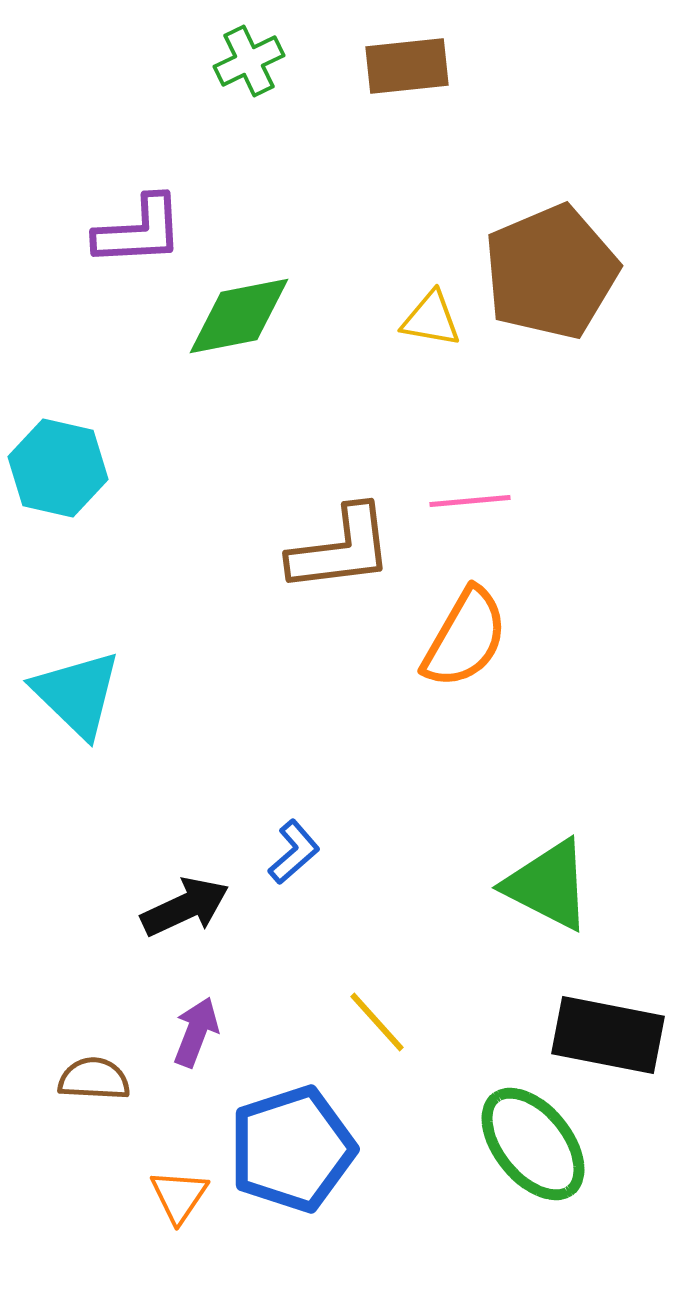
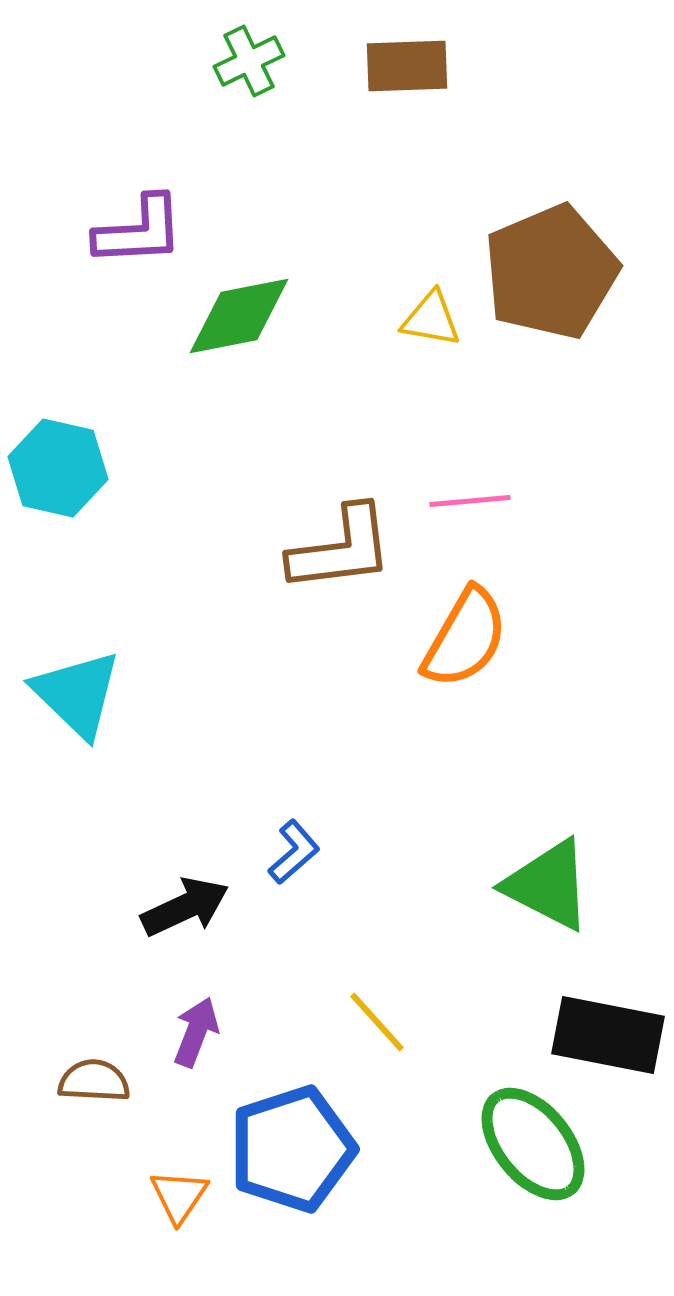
brown rectangle: rotated 4 degrees clockwise
brown semicircle: moved 2 px down
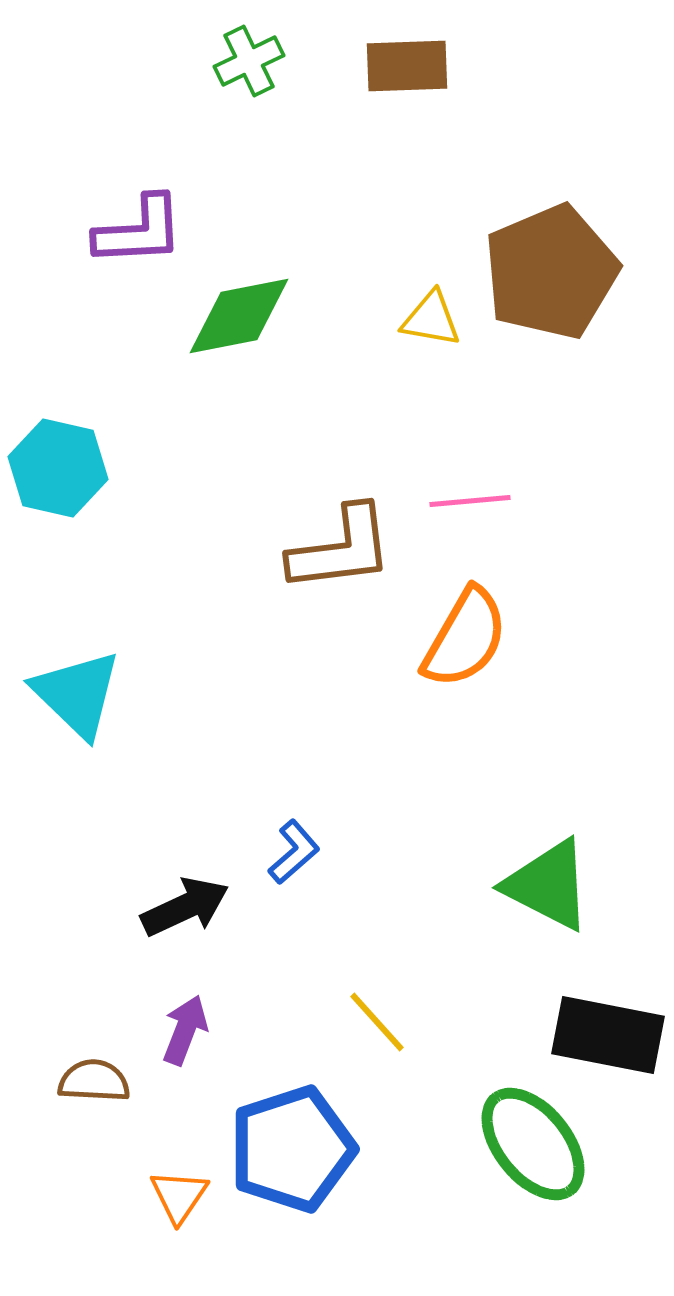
purple arrow: moved 11 px left, 2 px up
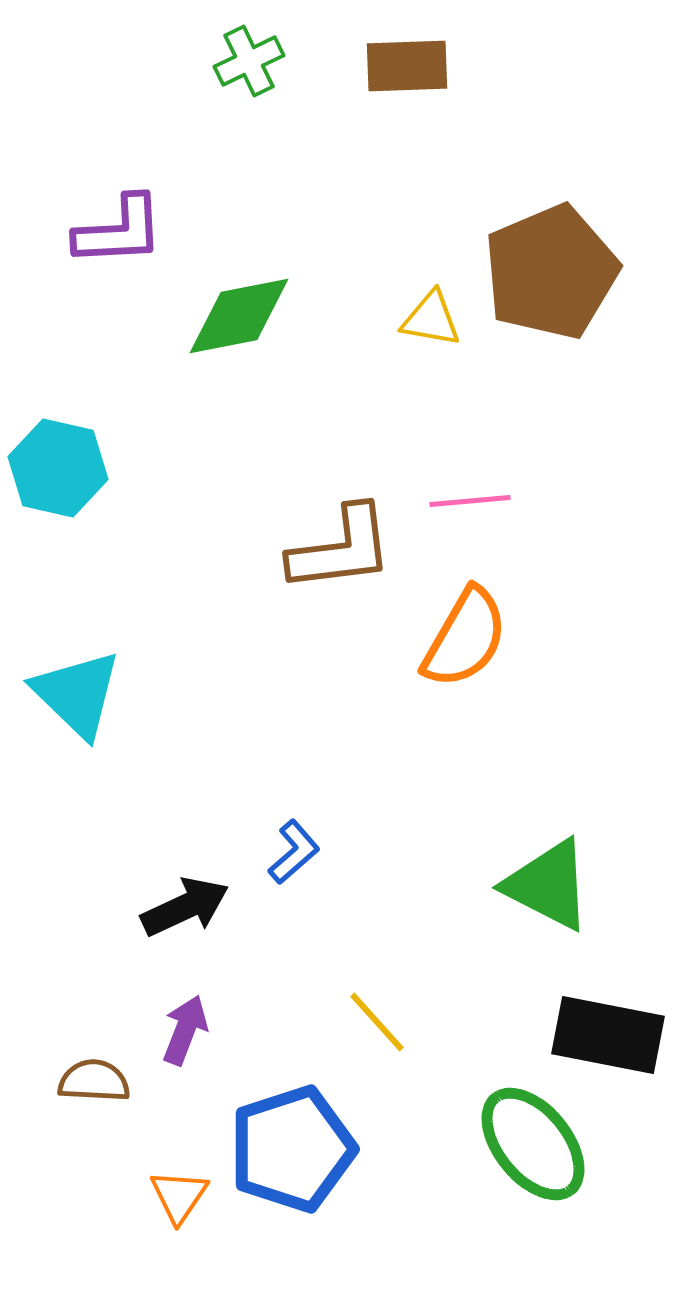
purple L-shape: moved 20 px left
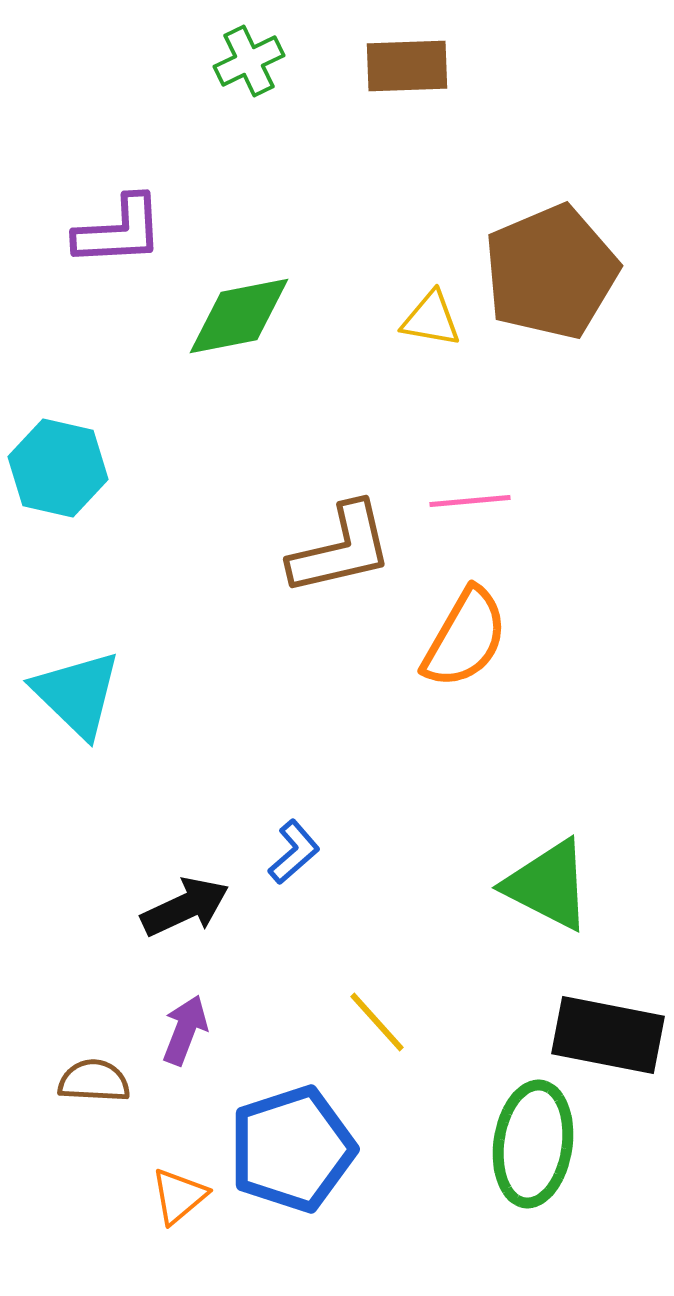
brown L-shape: rotated 6 degrees counterclockwise
green ellipse: rotated 47 degrees clockwise
orange triangle: rotated 16 degrees clockwise
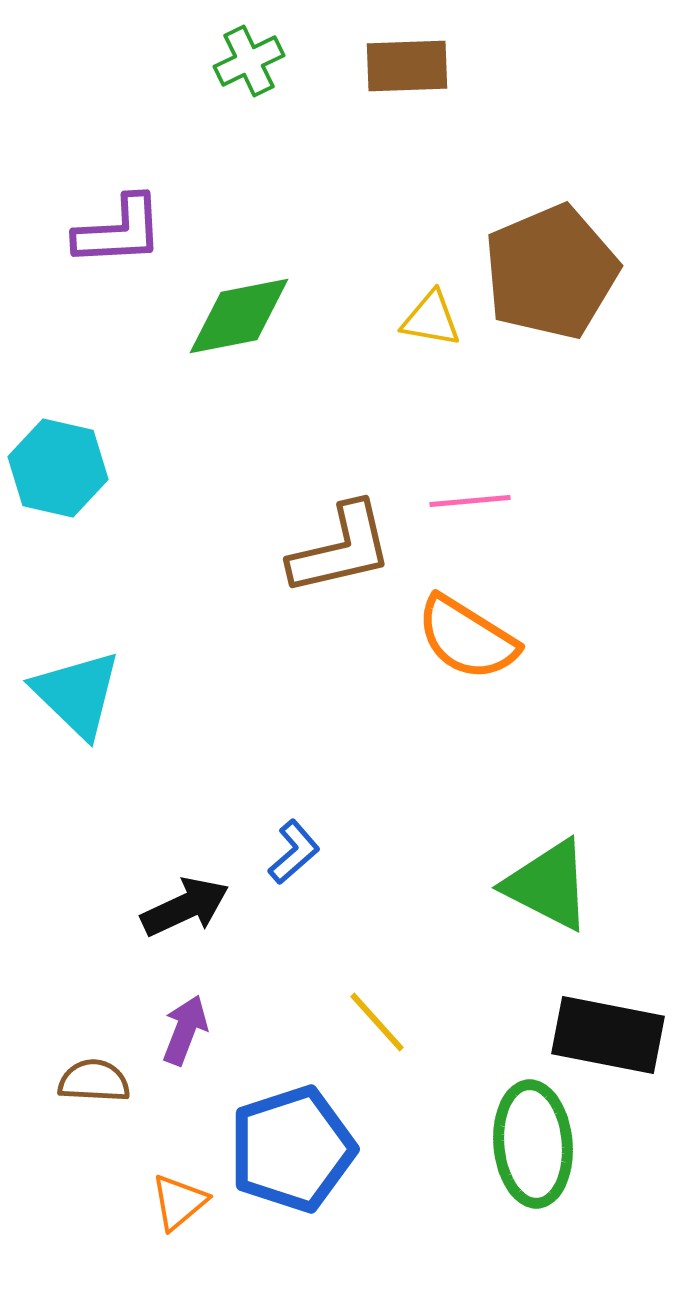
orange semicircle: moved 2 px right; rotated 92 degrees clockwise
green ellipse: rotated 13 degrees counterclockwise
orange triangle: moved 6 px down
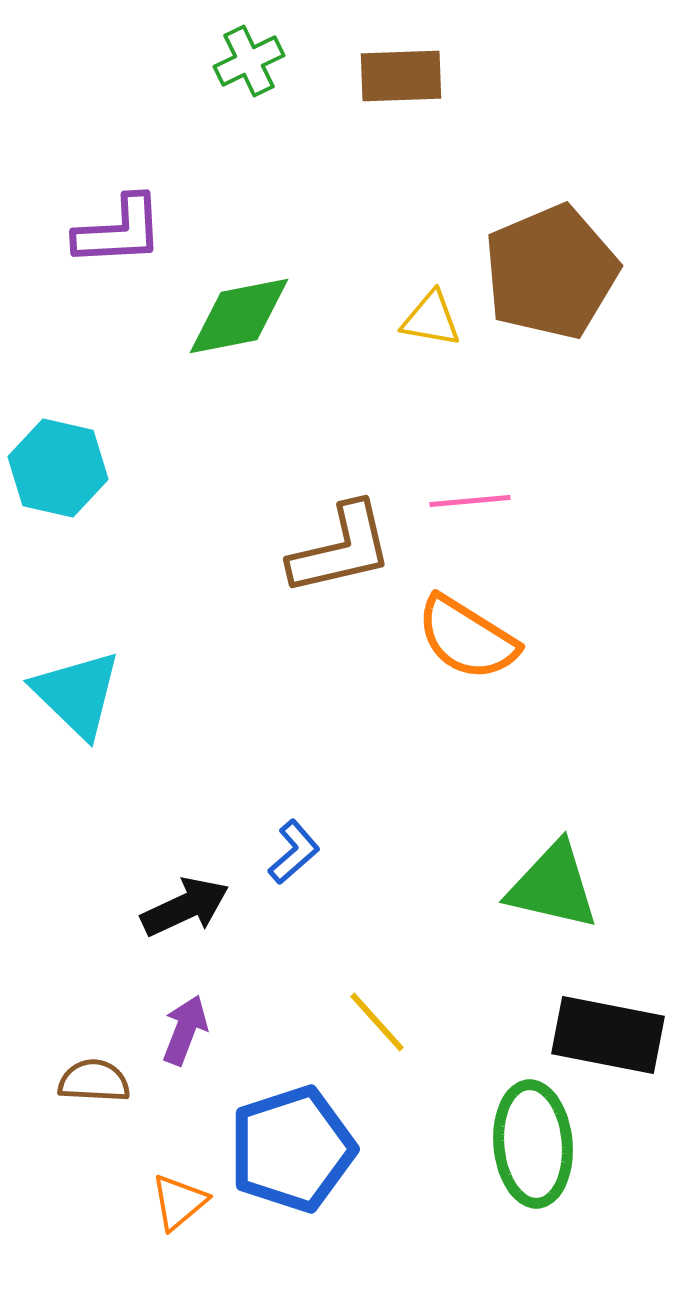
brown rectangle: moved 6 px left, 10 px down
green triangle: moved 5 px right, 1 px down; rotated 14 degrees counterclockwise
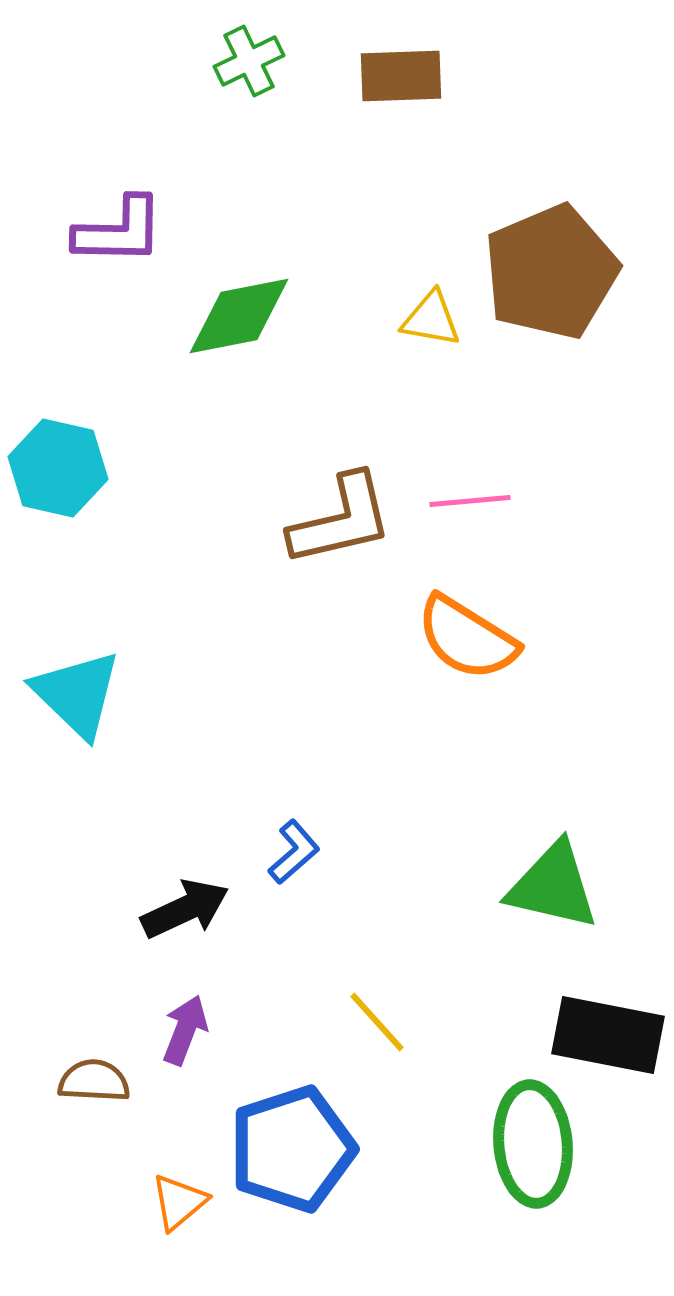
purple L-shape: rotated 4 degrees clockwise
brown L-shape: moved 29 px up
black arrow: moved 2 px down
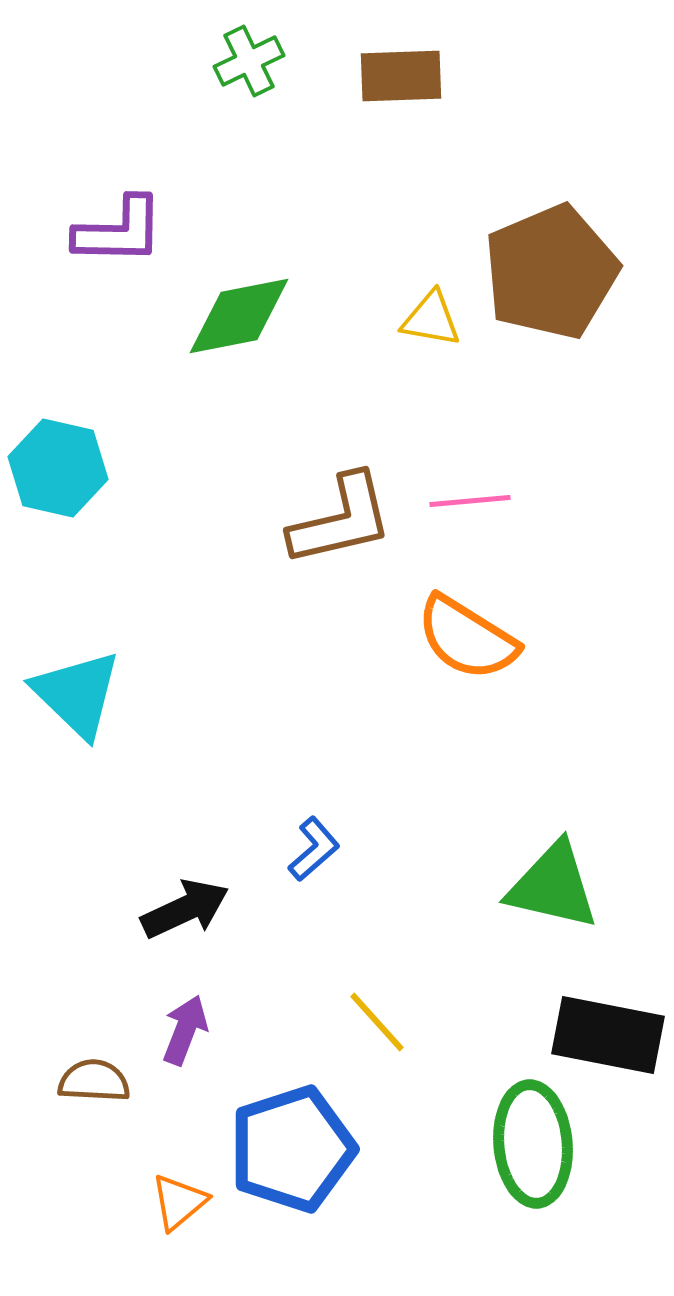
blue L-shape: moved 20 px right, 3 px up
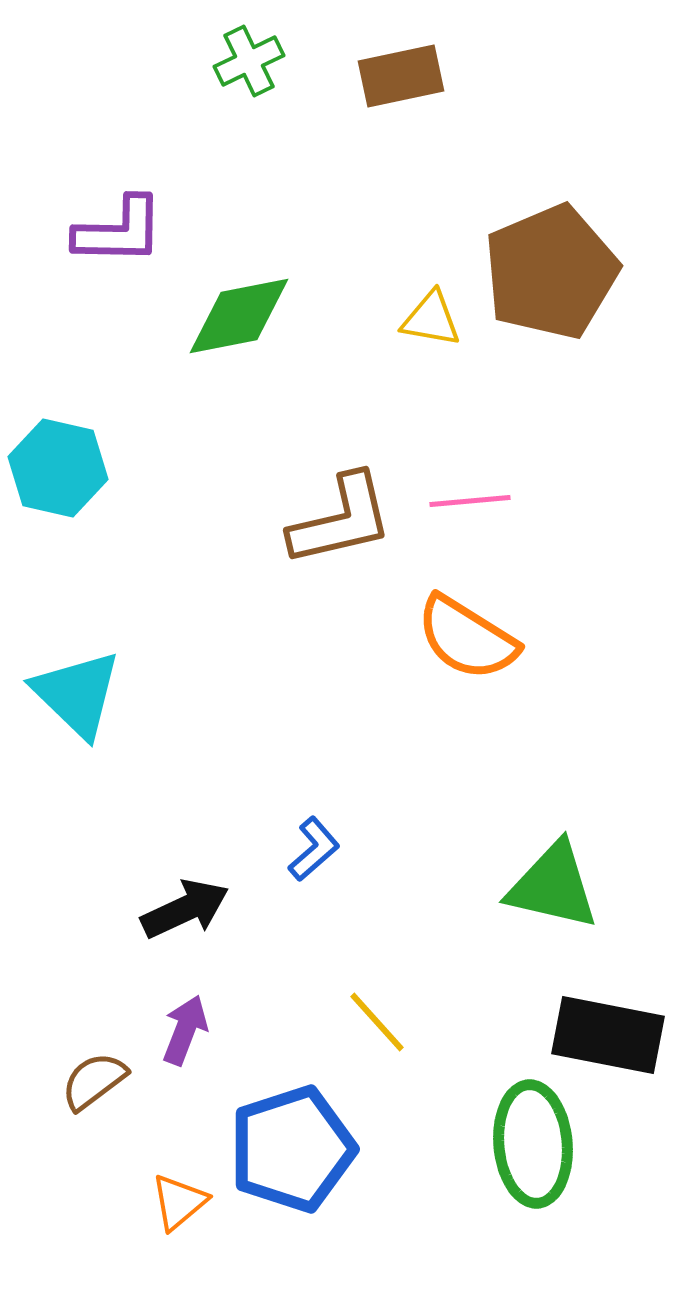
brown rectangle: rotated 10 degrees counterclockwise
brown semicircle: rotated 40 degrees counterclockwise
